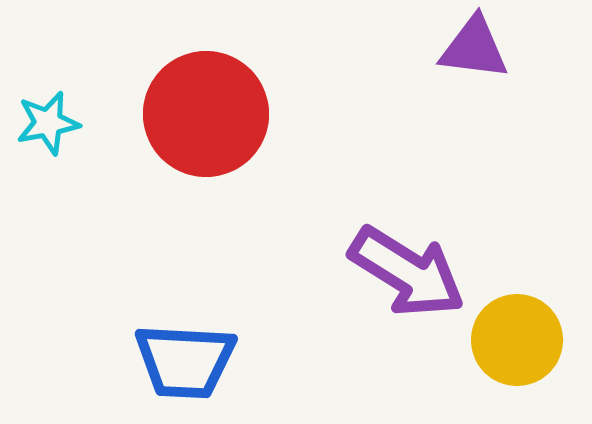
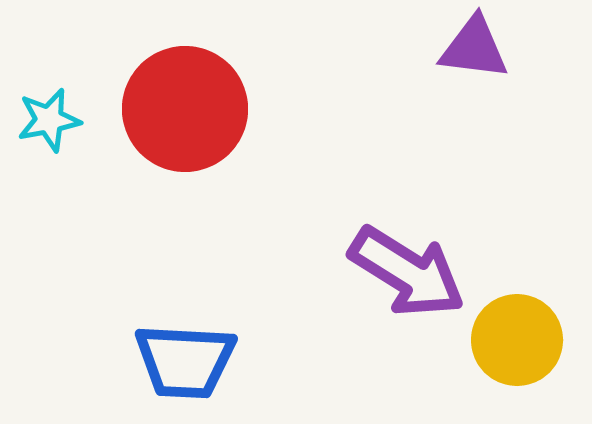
red circle: moved 21 px left, 5 px up
cyan star: moved 1 px right, 3 px up
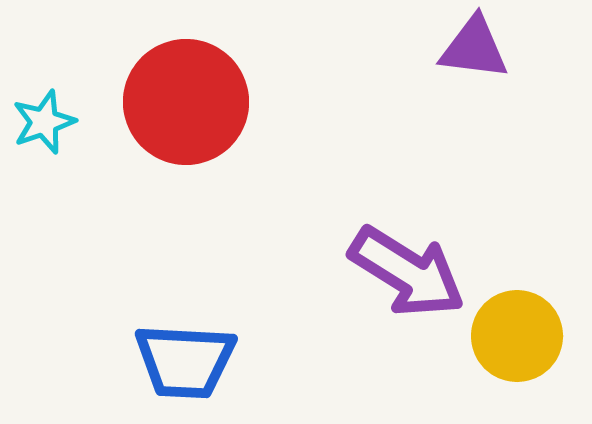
red circle: moved 1 px right, 7 px up
cyan star: moved 5 px left, 2 px down; rotated 8 degrees counterclockwise
yellow circle: moved 4 px up
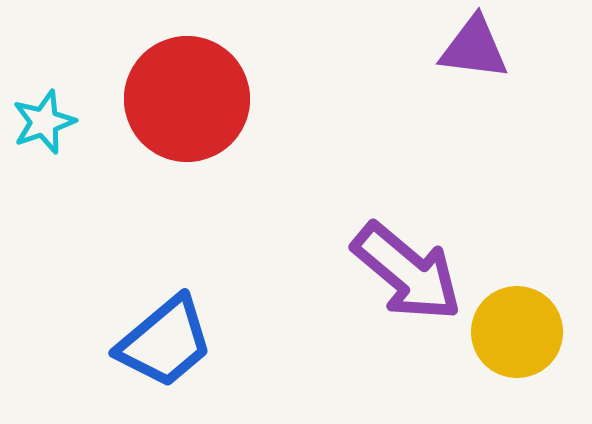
red circle: moved 1 px right, 3 px up
purple arrow: rotated 8 degrees clockwise
yellow circle: moved 4 px up
blue trapezoid: moved 20 px left, 19 px up; rotated 43 degrees counterclockwise
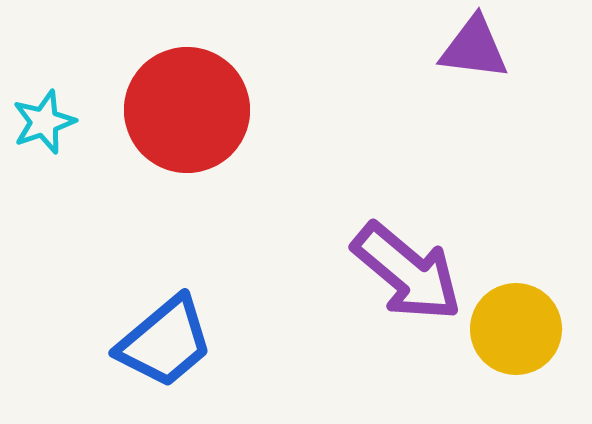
red circle: moved 11 px down
yellow circle: moved 1 px left, 3 px up
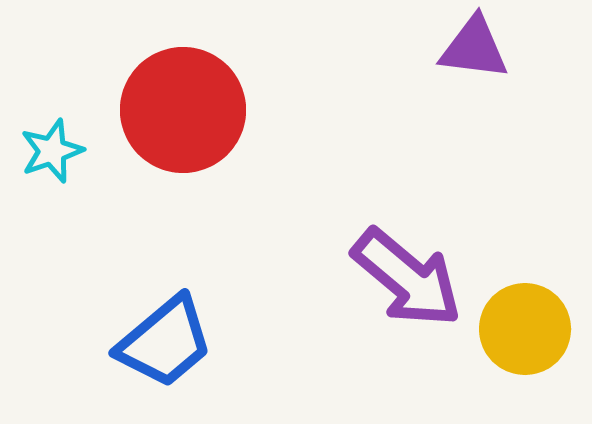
red circle: moved 4 px left
cyan star: moved 8 px right, 29 px down
purple arrow: moved 6 px down
yellow circle: moved 9 px right
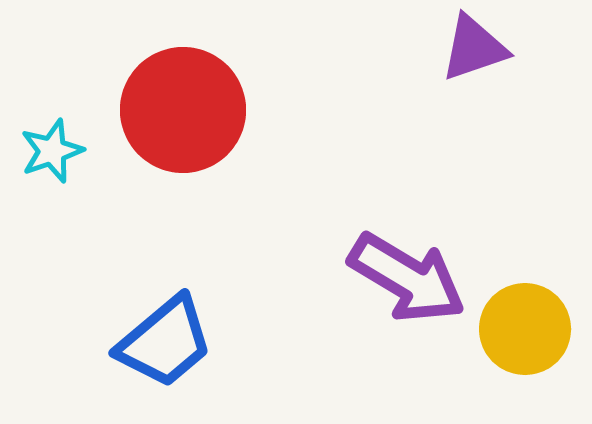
purple triangle: rotated 26 degrees counterclockwise
purple arrow: rotated 9 degrees counterclockwise
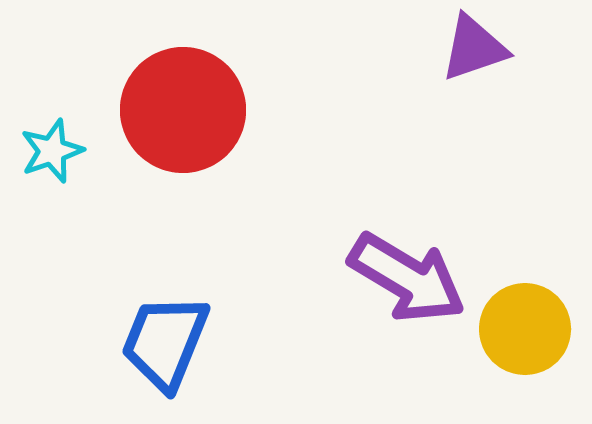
blue trapezoid: rotated 152 degrees clockwise
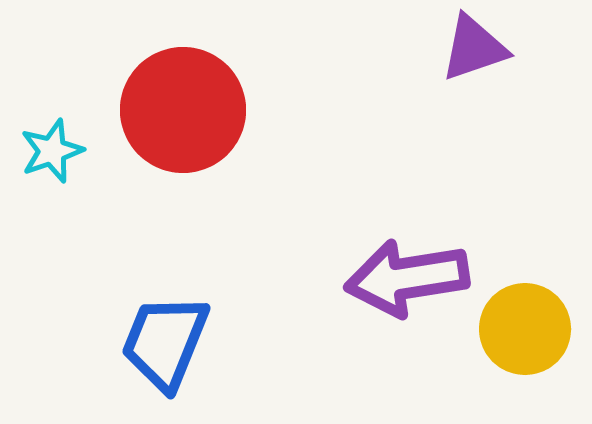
purple arrow: rotated 140 degrees clockwise
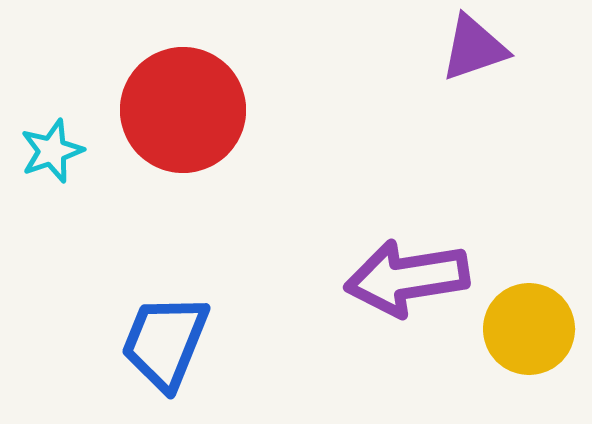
yellow circle: moved 4 px right
